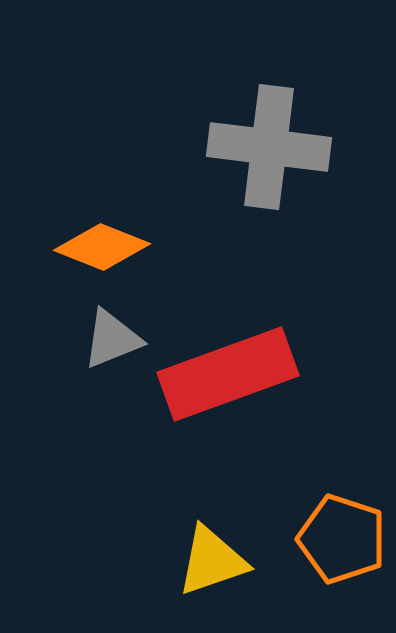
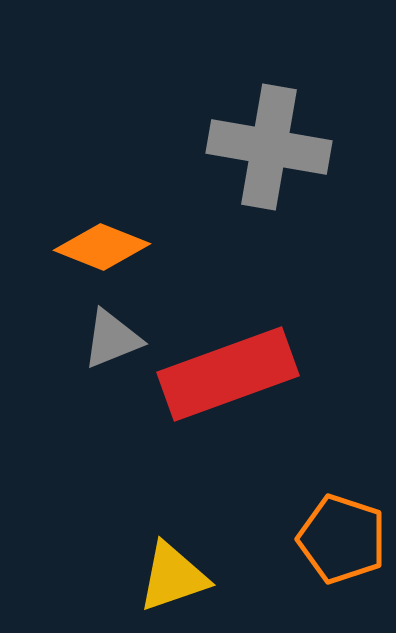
gray cross: rotated 3 degrees clockwise
yellow triangle: moved 39 px left, 16 px down
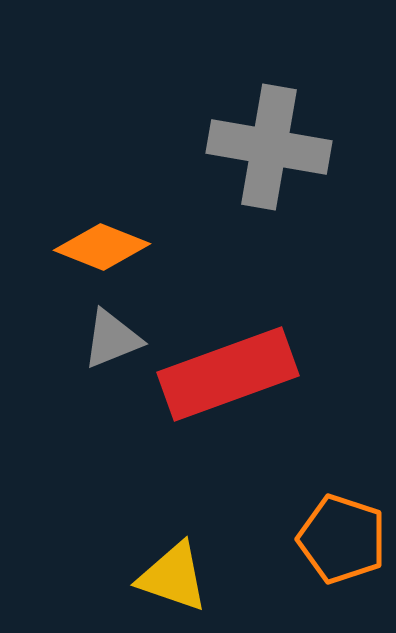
yellow triangle: rotated 38 degrees clockwise
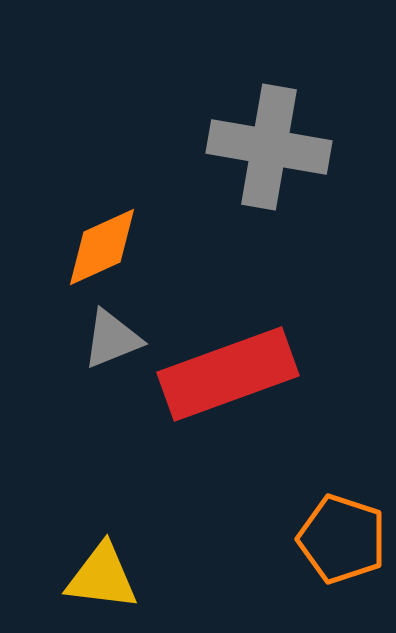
orange diamond: rotated 46 degrees counterclockwise
yellow triangle: moved 71 px left; rotated 12 degrees counterclockwise
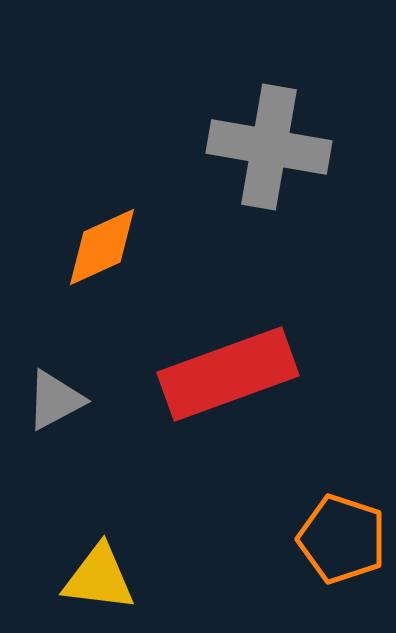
gray triangle: moved 57 px left, 61 px down; rotated 6 degrees counterclockwise
yellow triangle: moved 3 px left, 1 px down
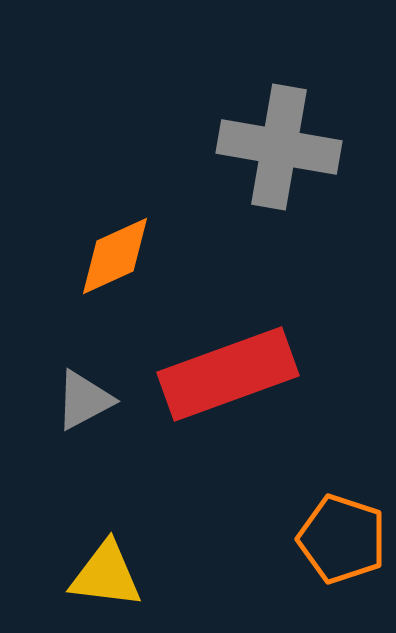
gray cross: moved 10 px right
orange diamond: moved 13 px right, 9 px down
gray triangle: moved 29 px right
yellow triangle: moved 7 px right, 3 px up
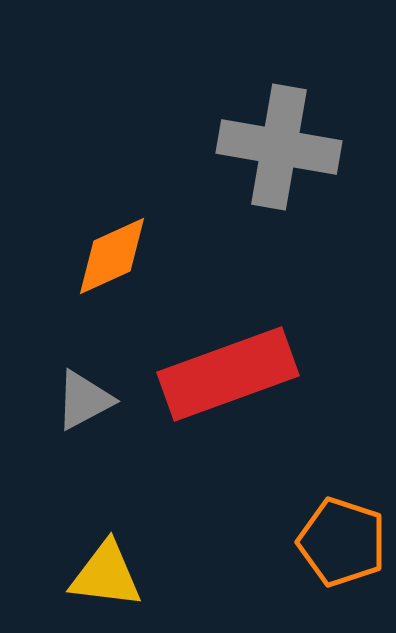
orange diamond: moved 3 px left
orange pentagon: moved 3 px down
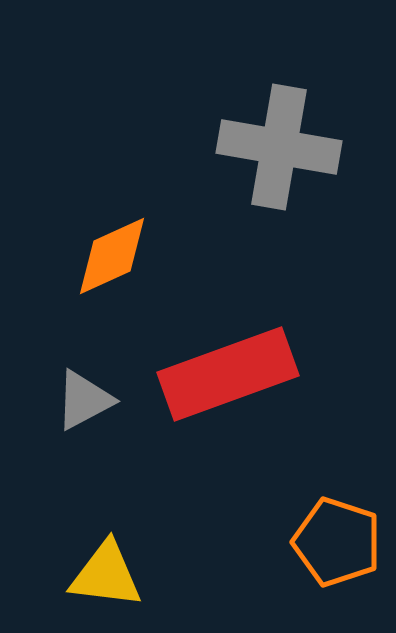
orange pentagon: moved 5 px left
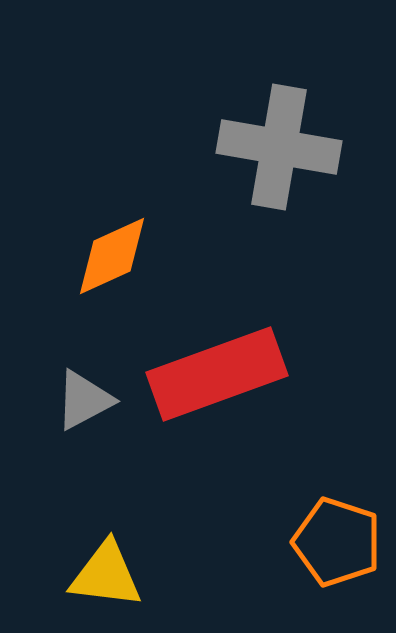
red rectangle: moved 11 px left
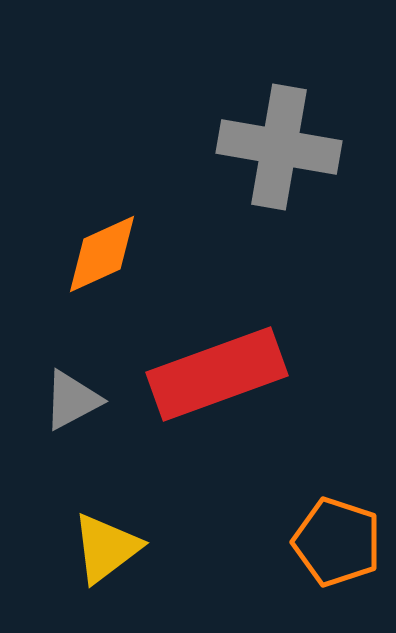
orange diamond: moved 10 px left, 2 px up
gray triangle: moved 12 px left
yellow triangle: moved 27 px up; rotated 44 degrees counterclockwise
